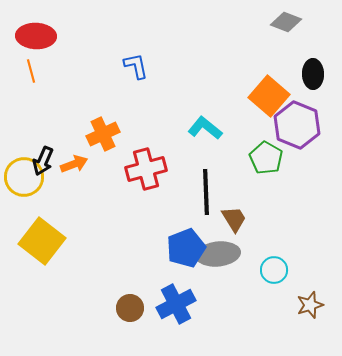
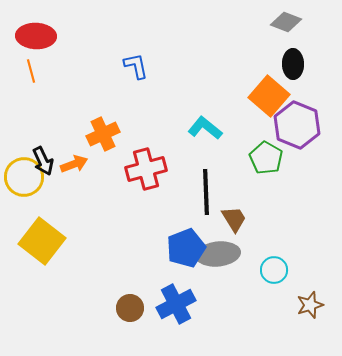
black ellipse: moved 20 px left, 10 px up
black arrow: rotated 48 degrees counterclockwise
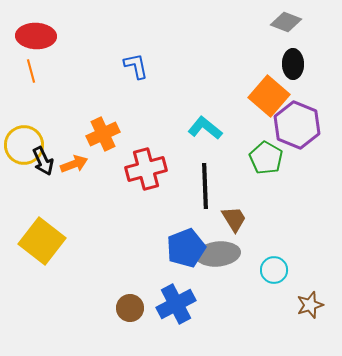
yellow circle: moved 32 px up
black line: moved 1 px left, 6 px up
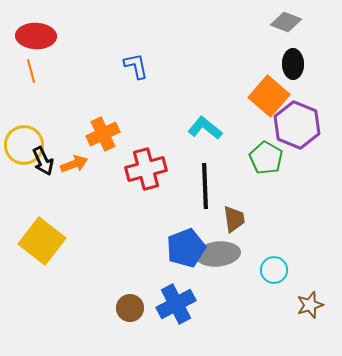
brown trapezoid: rotated 24 degrees clockwise
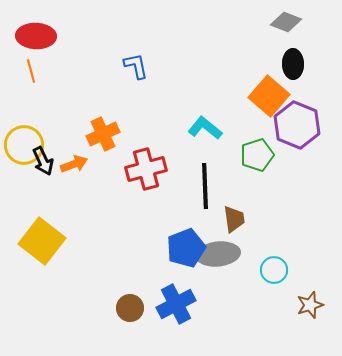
green pentagon: moved 9 px left, 3 px up; rotated 24 degrees clockwise
